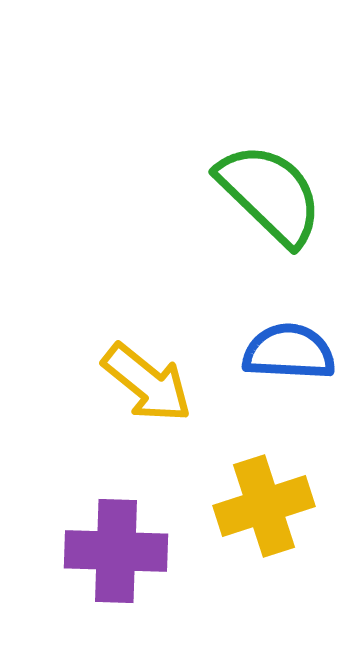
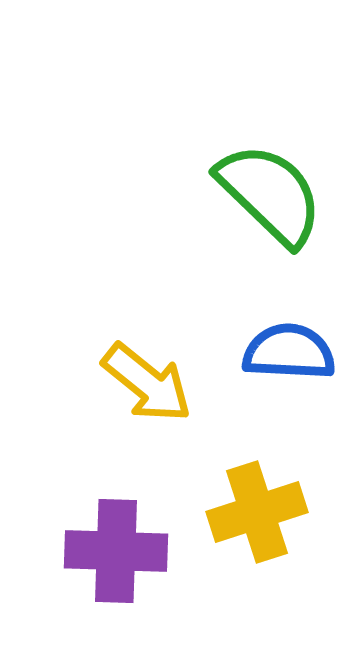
yellow cross: moved 7 px left, 6 px down
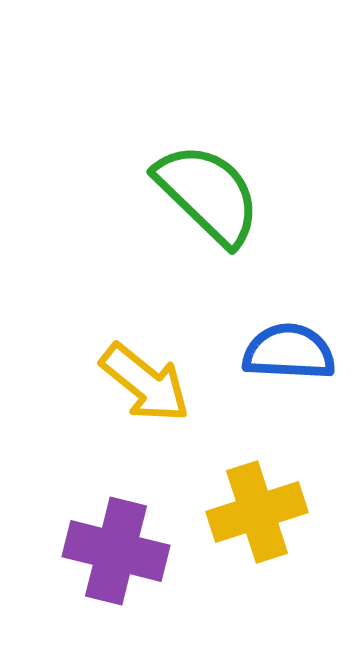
green semicircle: moved 62 px left
yellow arrow: moved 2 px left
purple cross: rotated 12 degrees clockwise
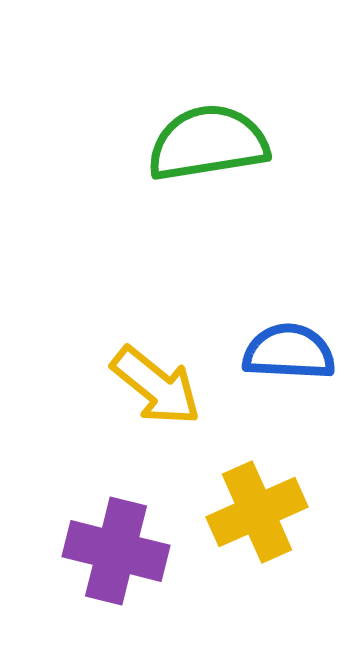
green semicircle: moved 51 px up; rotated 53 degrees counterclockwise
yellow arrow: moved 11 px right, 3 px down
yellow cross: rotated 6 degrees counterclockwise
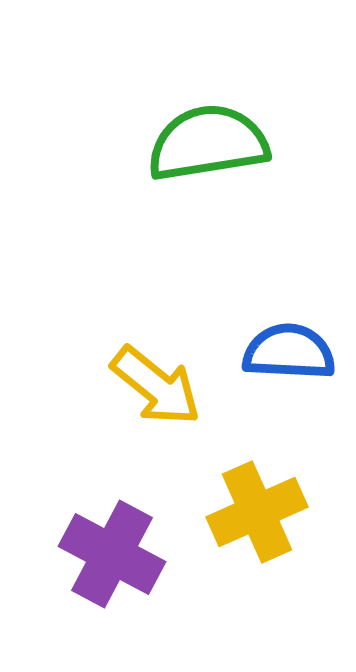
purple cross: moved 4 px left, 3 px down; rotated 14 degrees clockwise
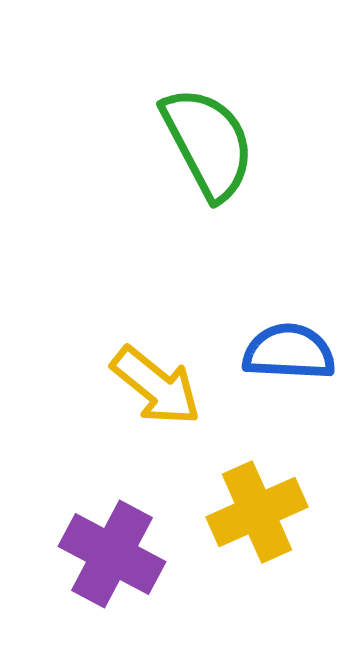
green semicircle: rotated 71 degrees clockwise
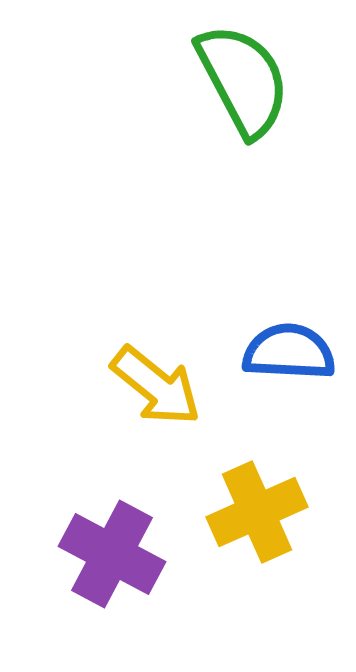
green semicircle: moved 35 px right, 63 px up
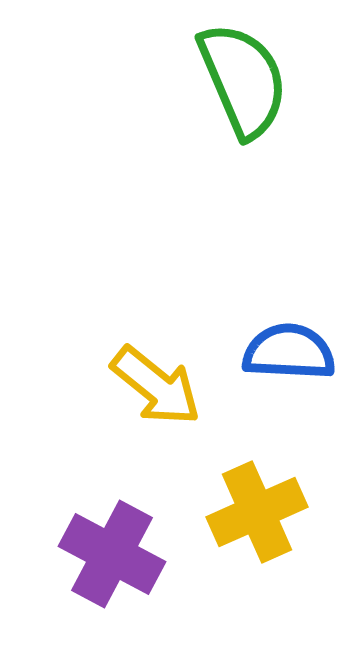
green semicircle: rotated 5 degrees clockwise
